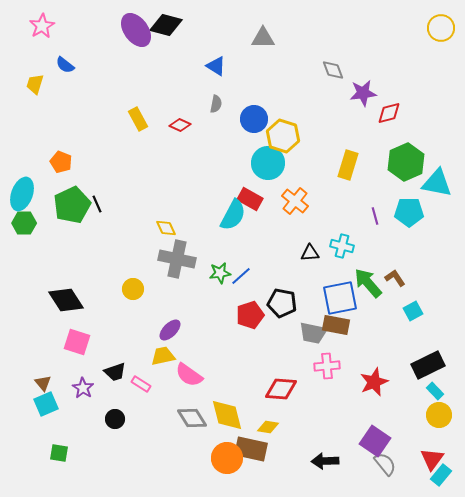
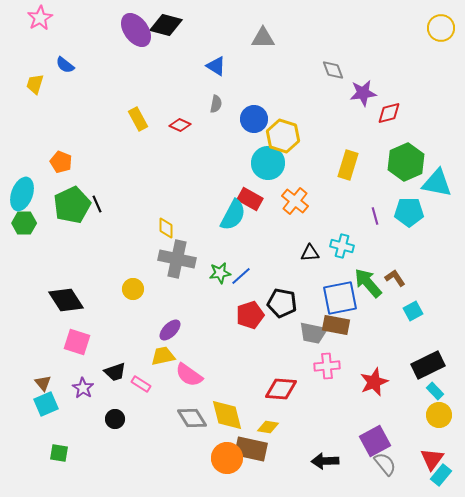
pink star at (42, 26): moved 2 px left, 8 px up
yellow diamond at (166, 228): rotated 25 degrees clockwise
purple square at (375, 441): rotated 28 degrees clockwise
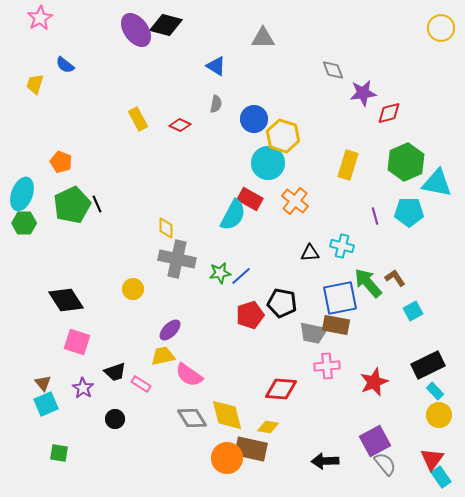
cyan rectangle at (441, 475): moved 2 px down; rotated 75 degrees counterclockwise
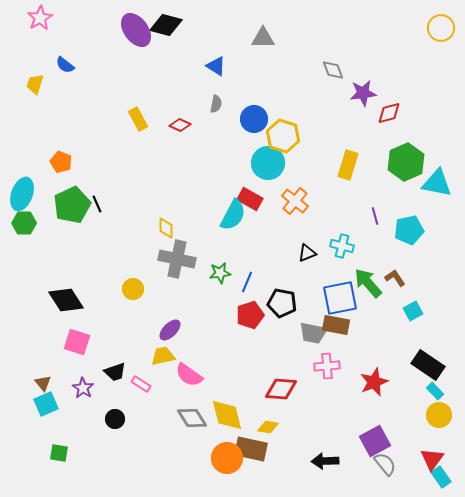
cyan pentagon at (409, 212): moved 18 px down; rotated 12 degrees counterclockwise
black triangle at (310, 253): moved 3 px left; rotated 18 degrees counterclockwise
blue line at (241, 276): moved 6 px right, 6 px down; rotated 25 degrees counterclockwise
black rectangle at (428, 365): rotated 60 degrees clockwise
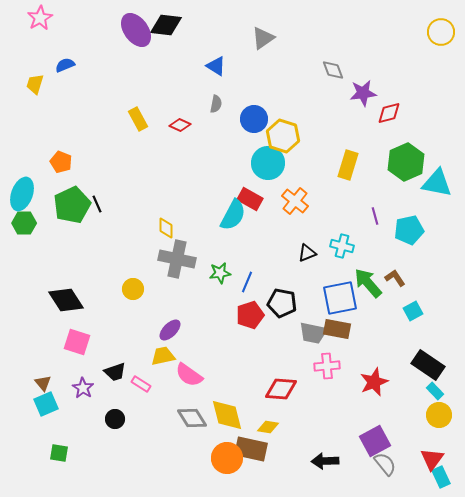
black diamond at (166, 25): rotated 8 degrees counterclockwise
yellow circle at (441, 28): moved 4 px down
gray triangle at (263, 38): rotated 35 degrees counterclockwise
blue semicircle at (65, 65): rotated 120 degrees clockwise
brown rectangle at (336, 325): moved 1 px right, 4 px down
cyan rectangle at (441, 477): rotated 10 degrees clockwise
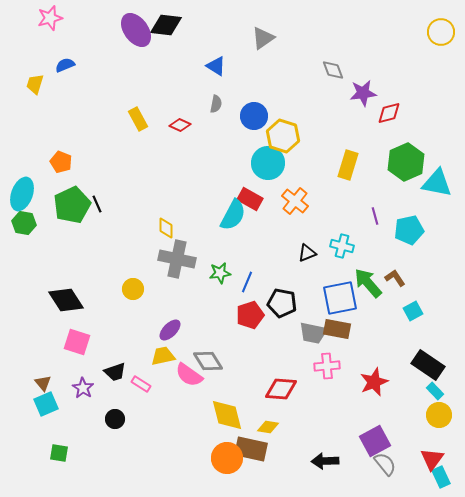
pink star at (40, 18): moved 10 px right; rotated 15 degrees clockwise
blue circle at (254, 119): moved 3 px up
green hexagon at (24, 223): rotated 10 degrees clockwise
gray diamond at (192, 418): moved 16 px right, 57 px up
